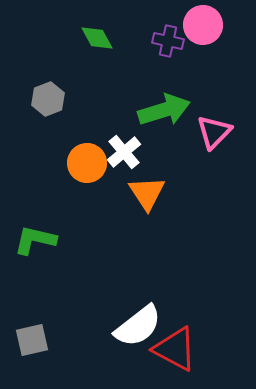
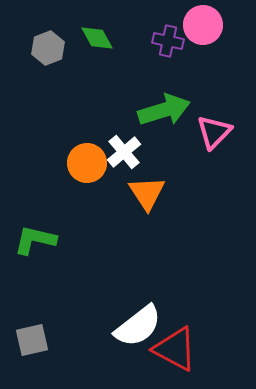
gray hexagon: moved 51 px up
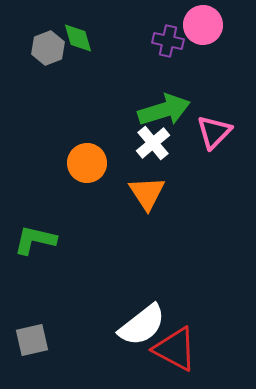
green diamond: moved 19 px left; rotated 12 degrees clockwise
white cross: moved 29 px right, 9 px up
white semicircle: moved 4 px right, 1 px up
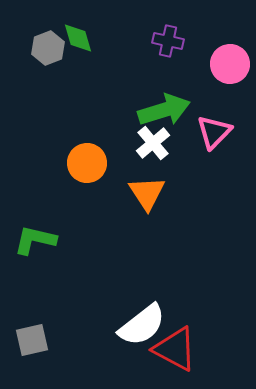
pink circle: moved 27 px right, 39 px down
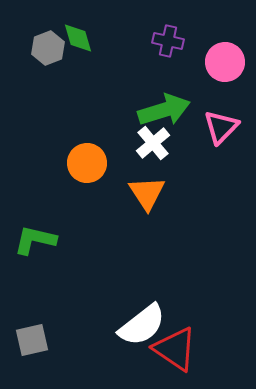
pink circle: moved 5 px left, 2 px up
pink triangle: moved 7 px right, 5 px up
red triangle: rotated 6 degrees clockwise
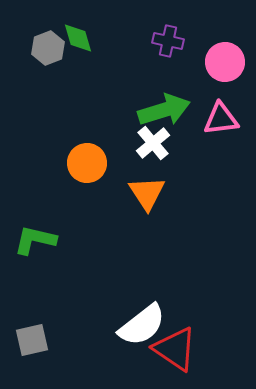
pink triangle: moved 8 px up; rotated 39 degrees clockwise
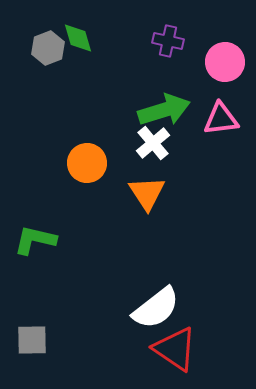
white semicircle: moved 14 px right, 17 px up
gray square: rotated 12 degrees clockwise
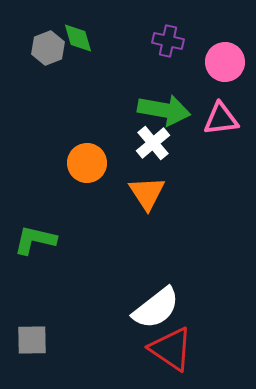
green arrow: rotated 27 degrees clockwise
red triangle: moved 4 px left
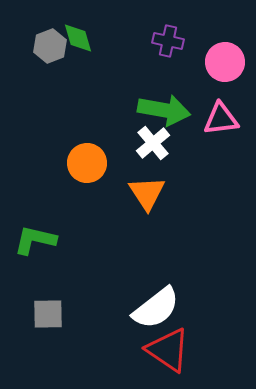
gray hexagon: moved 2 px right, 2 px up
gray square: moved 16 px right, 26 px up
red triangle: moved 3 px left, 1 px down
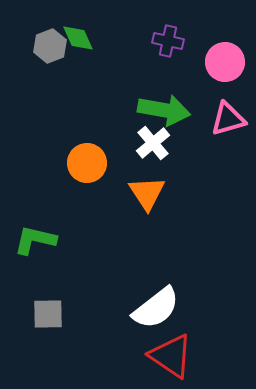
green diamond: rotated 8 degrees counterclockwise
pink triangle: moved 7 px right; rotated 9 degrees counterclockwise
red triangle: moved 3 px right, 6 px down
